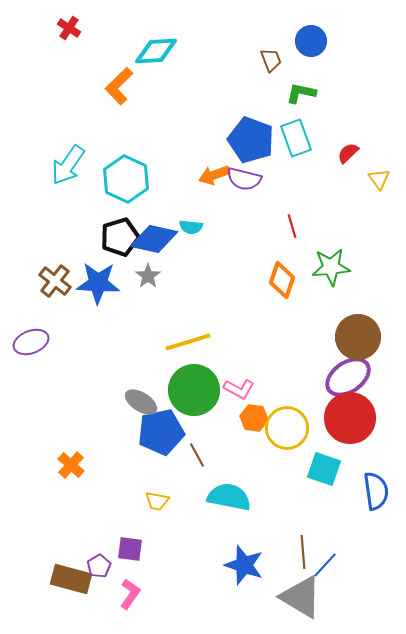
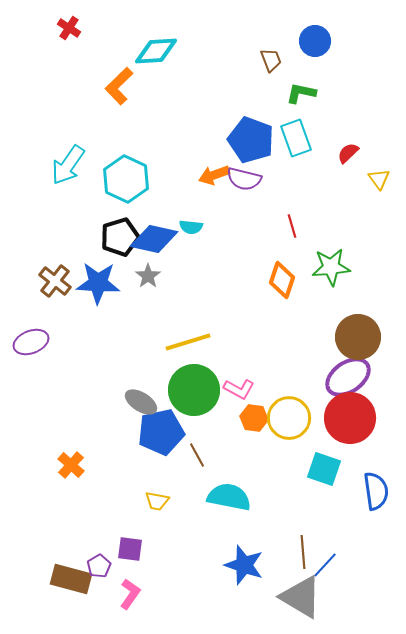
blue circle at (311, 41): moved 4 px right
yellow circle at (287, 428): moved 2 px right, 10 px up
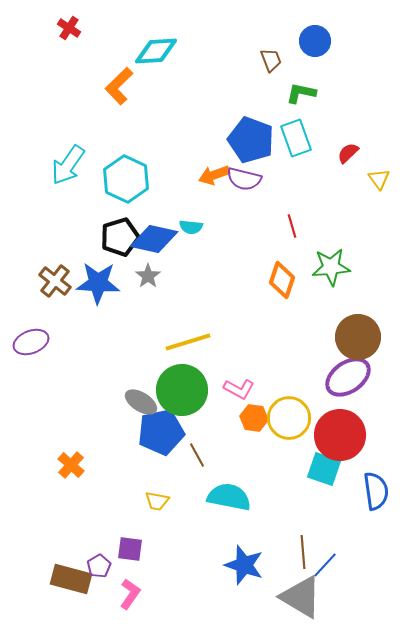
green circle at (194, 390): moved 12 px left
red circle at (350, 418): moved 10 px left, 17 px down
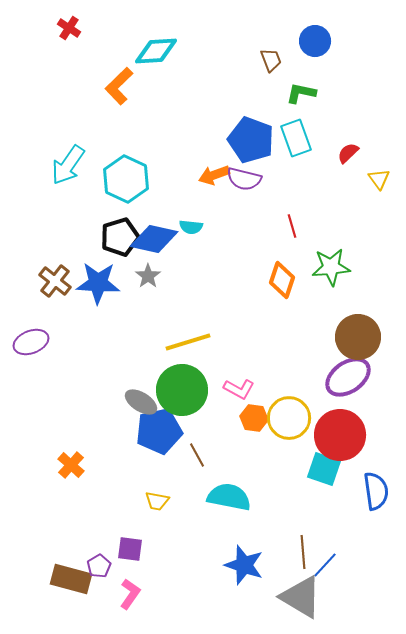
blue pentagon at (161, 432): moved 2 px left, 1 px up
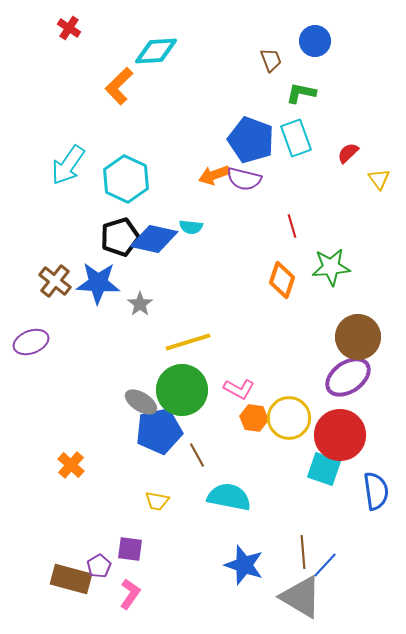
gray star at (148, 276): moved 8 px left, 28 px down
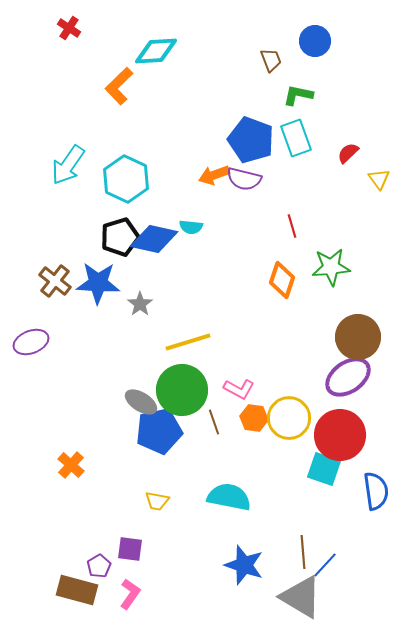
green L-shape at (301, 93): moved 3 px left, 2 px down
brown line at (197, 455): moved 17 px right, 33 px up; rotated 10 degrees clockwise
brown rectangle at (71, 579): moved 6 px right, 11 px down
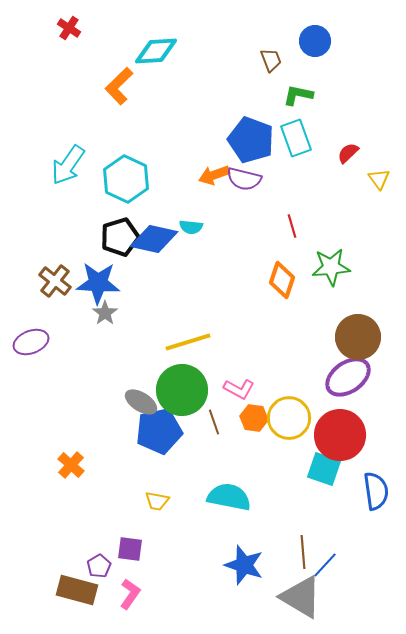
gray star at (140, 304): moved 35 px left, 9 px down
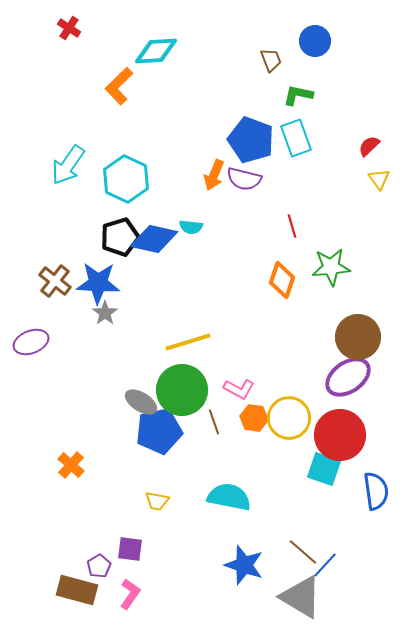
red semicircle at (348, 153): moved 21 px right, 7 px up
orange arrow at (214, 175): rotated 48 degrees counterclockwise
brown line at (303, 552): rotated 44 degrees counterclockwise
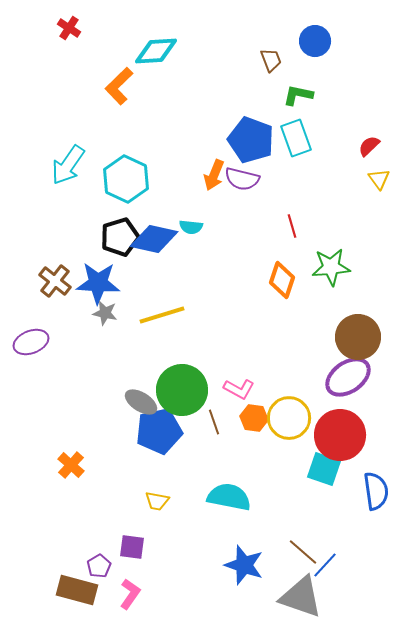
purple semicircle at (244, 179): moved 2 px left
gray star at (105, 313): rotated 25 degrees counterclockwise
yellow line at (188, 342): moved 26 px left, 27 px up
purple square at (130, 549): moved 2 px right, 2 px up
gray triangle at (301, 597): rotated 12 degrees counterclockwise
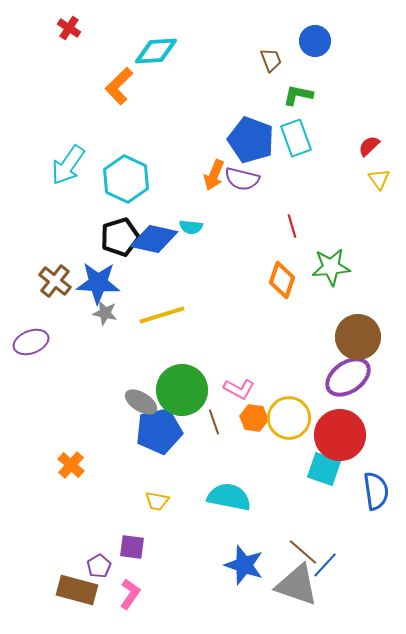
gray triangle at (301, 597): moved 4 px left, 12 px up
